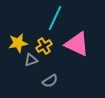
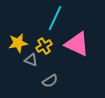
gray triangle: rotated 40 degrees clockwise
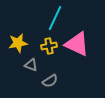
yellow cross: moved 5 px right; rotated 21 degrees clockwise
gray triangle: moved 5 px down
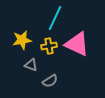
yellow star: moved 4 px right, 3 px up
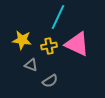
cyan line: moved 3 px right, 1 px up
yellow star: rotated 18 degrees clockwise
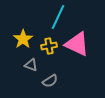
yellow star: moved 1 px right, 1 px up; rotated 30 degrees clockwise
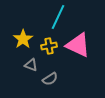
pink triangle: moved 1 px right, 1 px down
gray semicircle: moved 2 px up
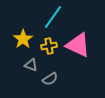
cyan line: moved 5 px left; rotated 10 degrees clockwise
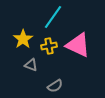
gray semicircle: moved 5 px right, 7 px down
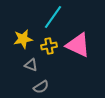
yellow star: rotated 24 degrees clockwise
gray semicircle: moved 14 px left, 1 px down
